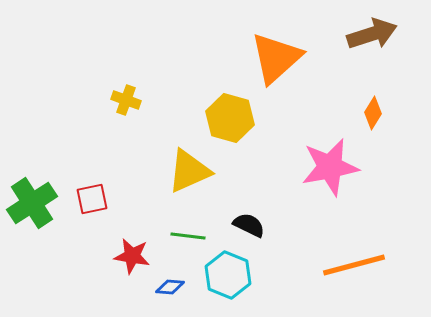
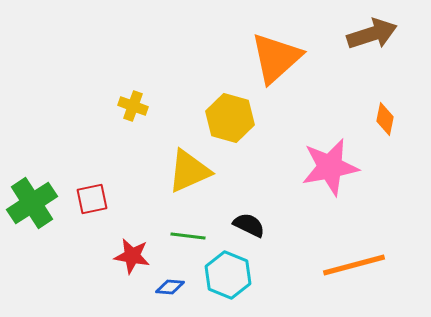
yellow cross: moved 7 px right, 6 px down
orange diamond: moved 12 px right, 6 px down; rotated 20 degrees counterclockwise
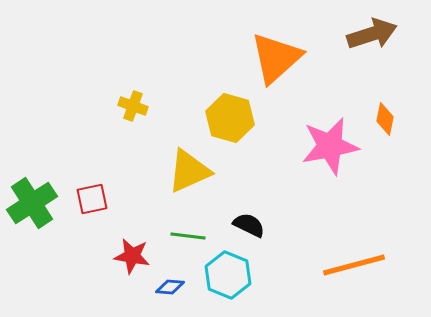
pink star: moved 21 px up
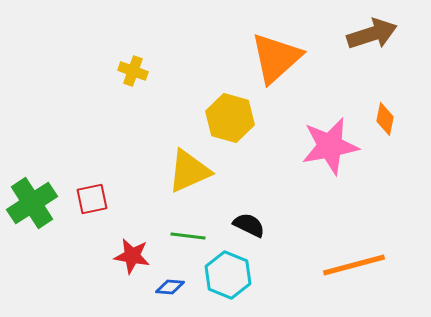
yellow cross: moved 35 px up
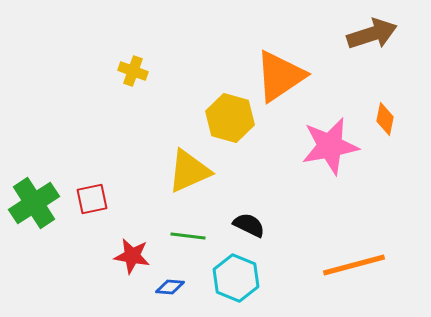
orange triangle: moved 4 px right, 18 px down; rotated 8 degrees clockwise
green cross: moved 2 px right
cyan hexagon: moved 8 px right, 3 px down
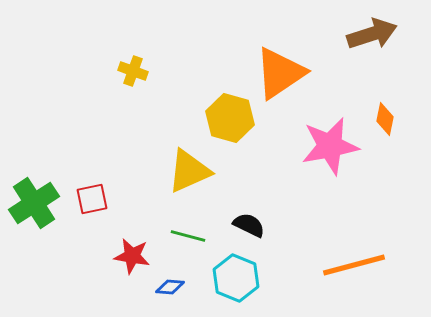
orange triangle: moved 3 px up
green line: rotated 8 degrees clockwise
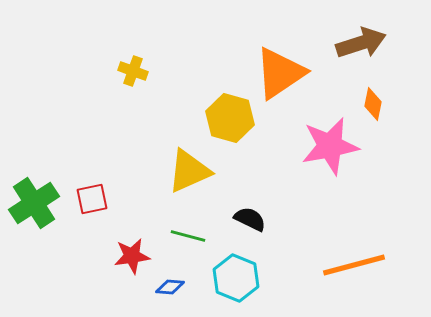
brown arrow: moved 11 px left, 9 px down
orange diamond: moved 12 px left, 15 px up
black semicircle: moved 1 px right, 6 px up
red star: rotated 18 degrees counterclockwise
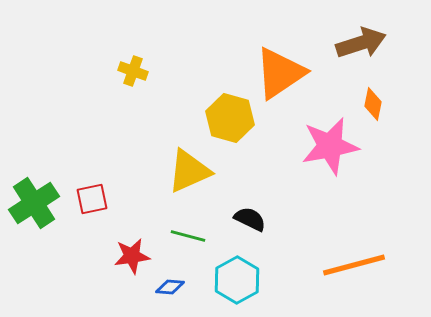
cyan hexagon: moved 1 px right, 2 px down; rotated 9 degrees clockwise
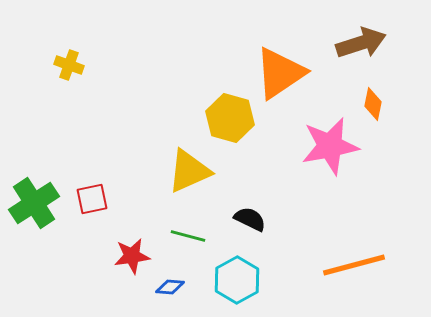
yellow cross: moved 64 px left, 6 px up
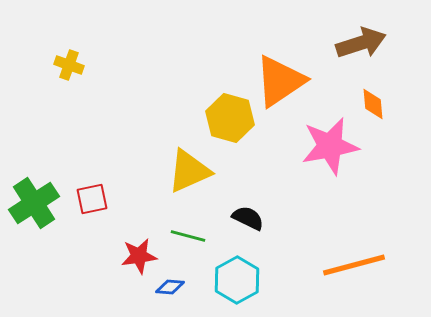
orange triangle: moved 8 px down
orange diamond: rotated 16 degrees counterclockwise
black semicircle: moved 2 px left, 1 px up
red star: moved 7 px right
